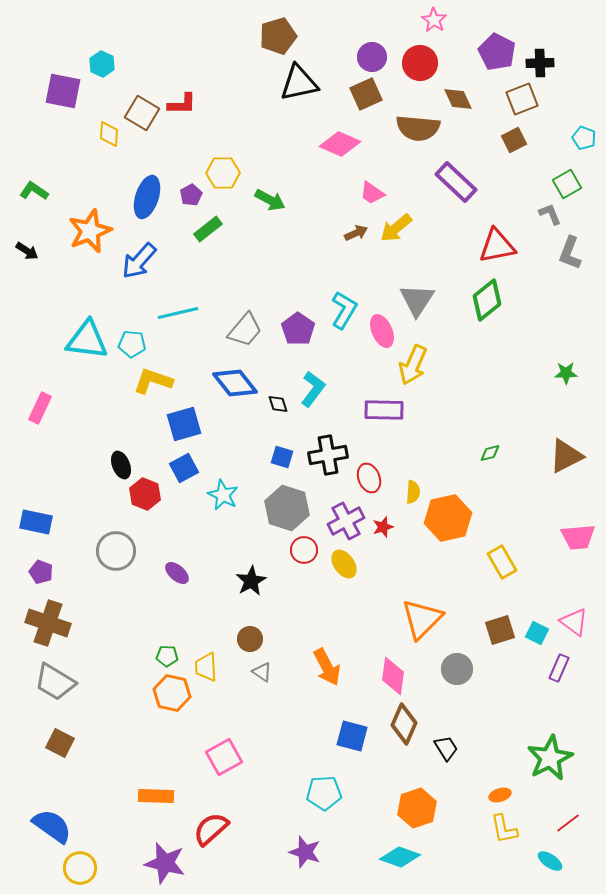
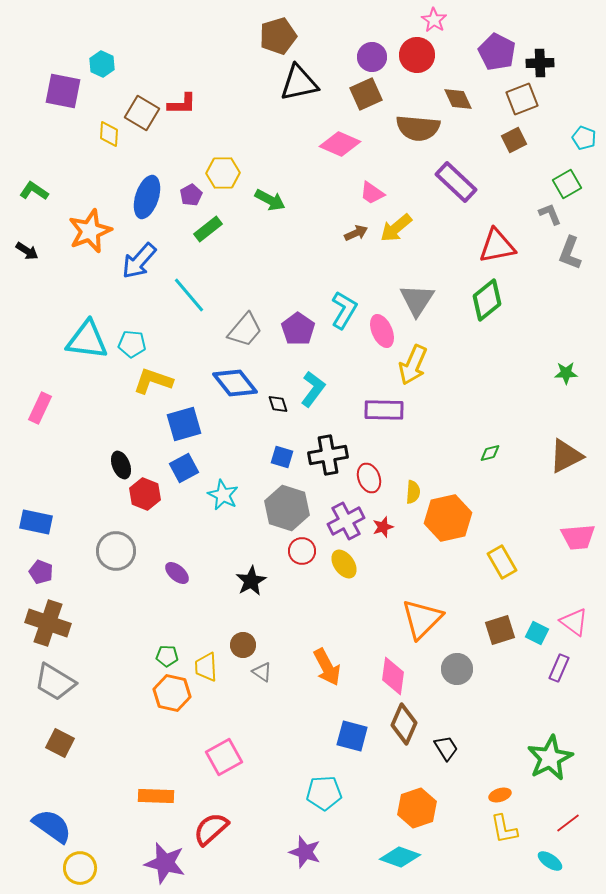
red circle at (420, 63): moved 3 px left, 8 px up
cyan line at (178, 313): moved 11 px right, 18 px up; rotated 63 degrees clockwise
red circle at (304, 550): moved 2 px left, 1 px down
brown circle at (250, 639): moved 7 px left, 6 px down
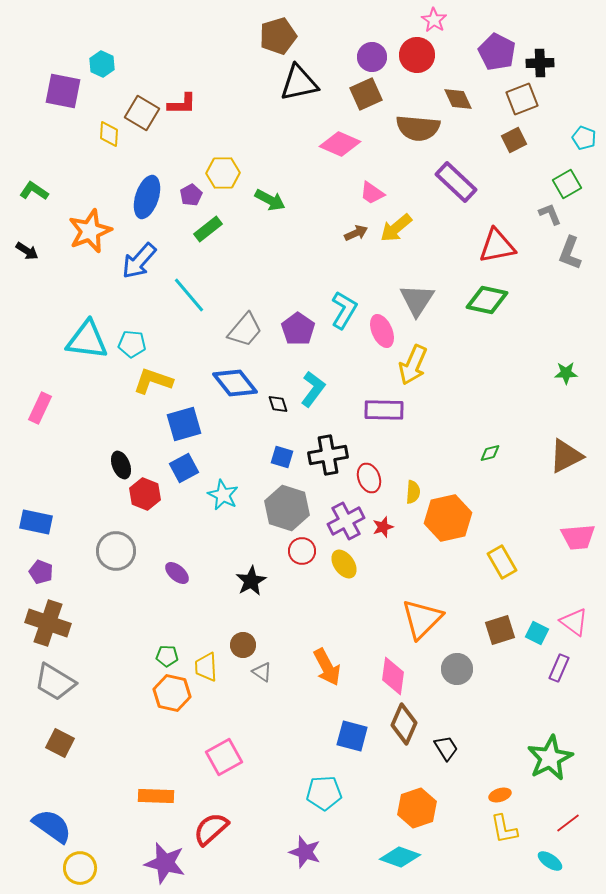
green diamond at (487, 300): rotated 51 degrees clockwise
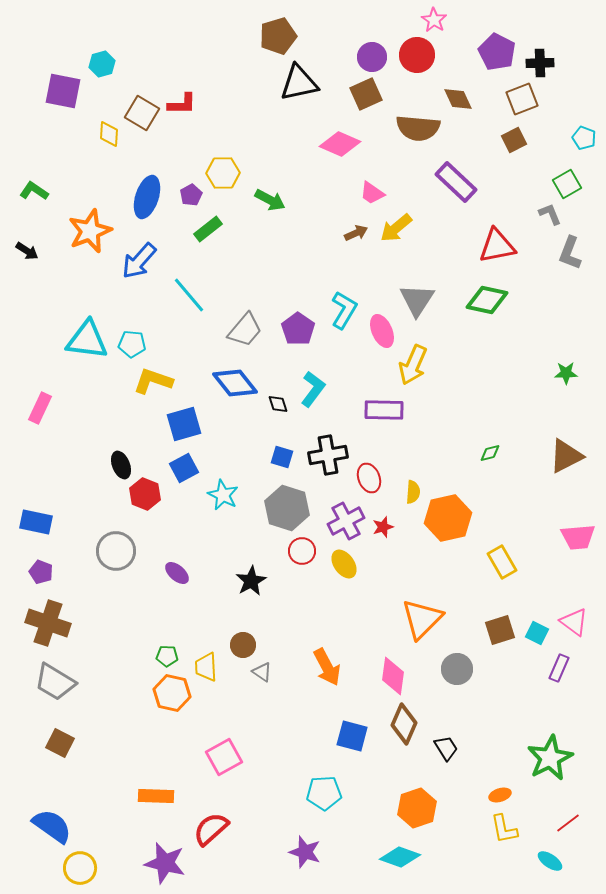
cyan hexagon at (102, 64): rotated 20 degrees clockwise
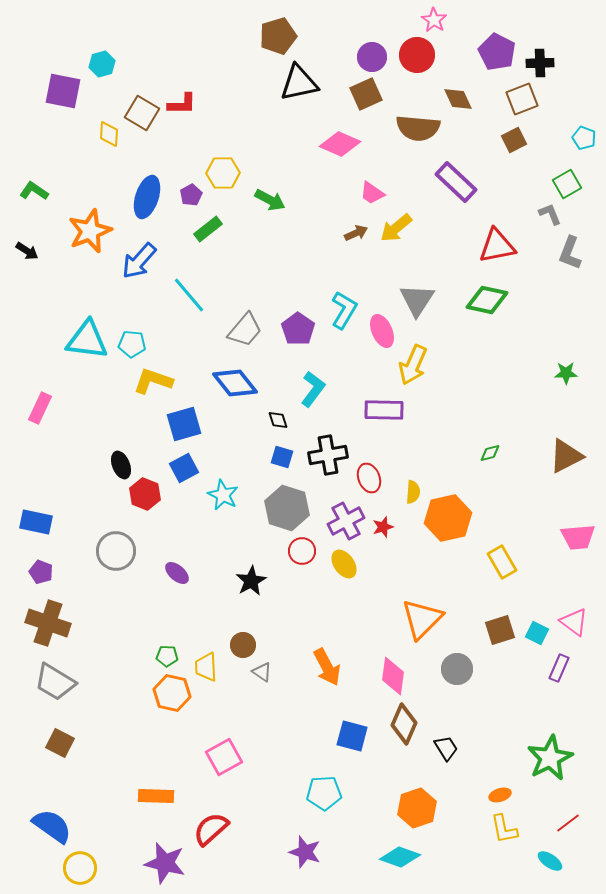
black diamond at (278, 404): moved 16 px down
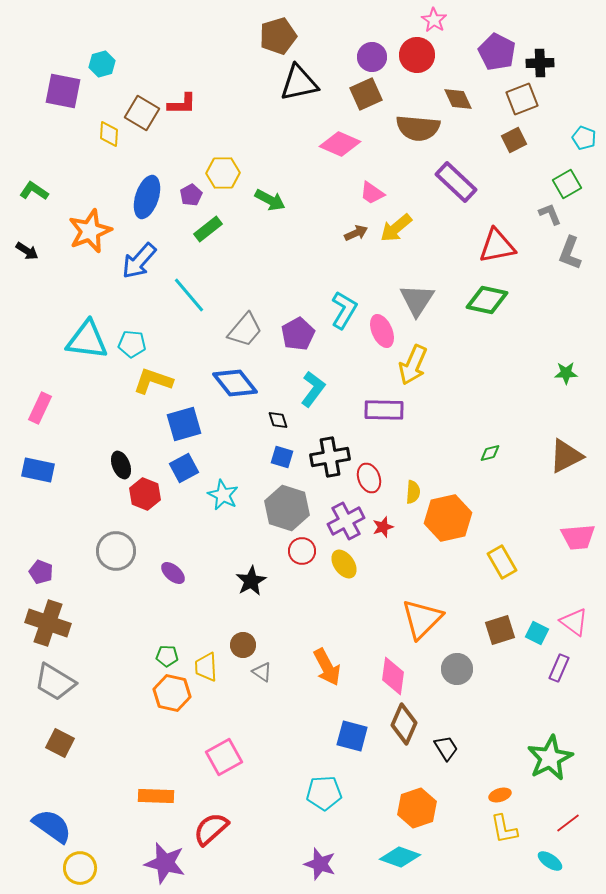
purple pentagon at (298, 329): moved 5 px down; rotated 8 degrees clockwise
black cross at (328, 455): moved 2 px right, 2 px down
blue rectangle at (36, 522): moved 2 px right, 52 px up
purple ellipse at (177, 573): moved 4 px left
purple star at (305, 852): moved 15 px right, 12 px down
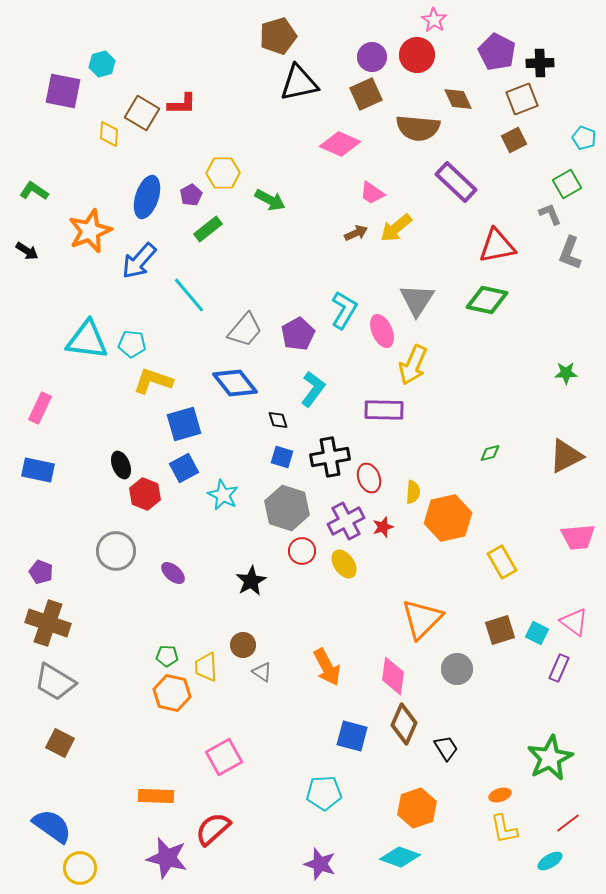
red semicircle at (211, 829): moved 2 px right
cyan ellipse at (550, 861): rotated 65 degrees counterclockwise
purple star at (165, 863): moved 2 px right, 5 px up
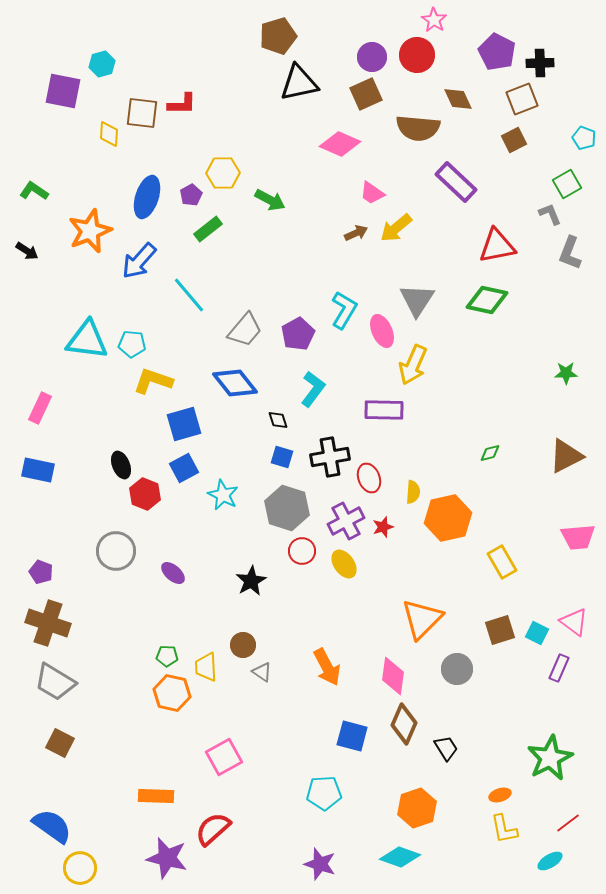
brown square at (142, 113): rotated 24 degrees counterclockwise
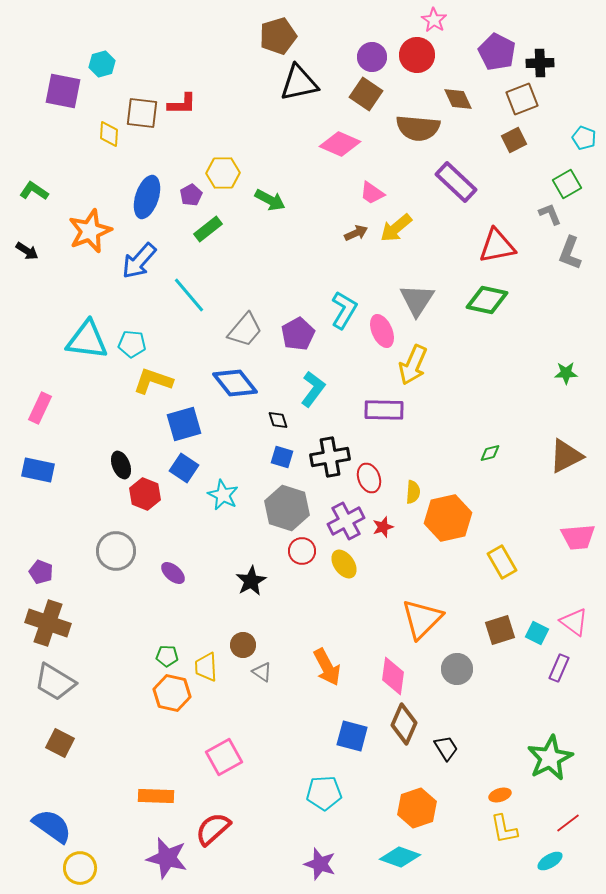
brown square at (366, 94): rotated 32 degrees counterclockwise
blue square at (184, 468): rotated 28 degrees counterclockwise
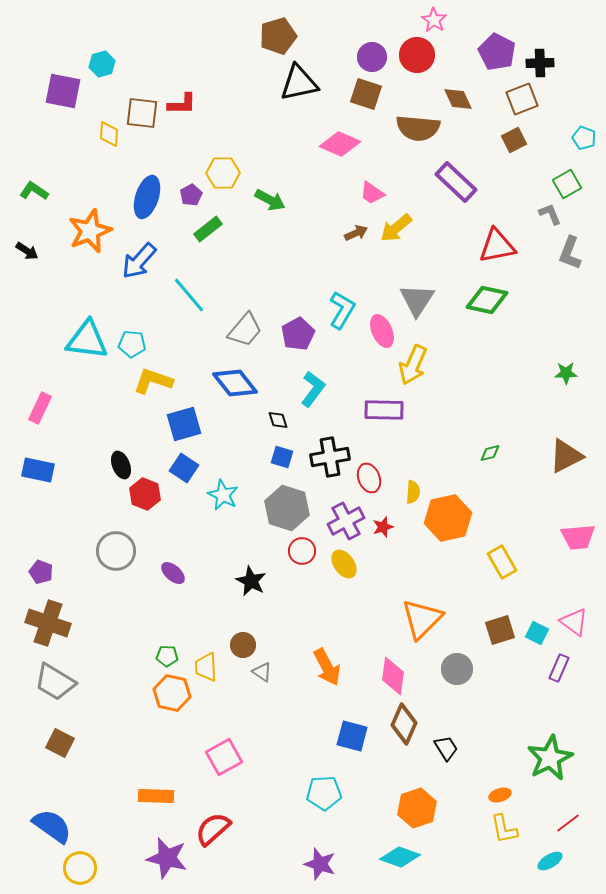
brown square at (366, 94): rotated 16 degrees counterclockwise
cyan L-shape at (344, 310): moved 2 px left
black star at (251, 581): rotated 16 degrees counterclockwise
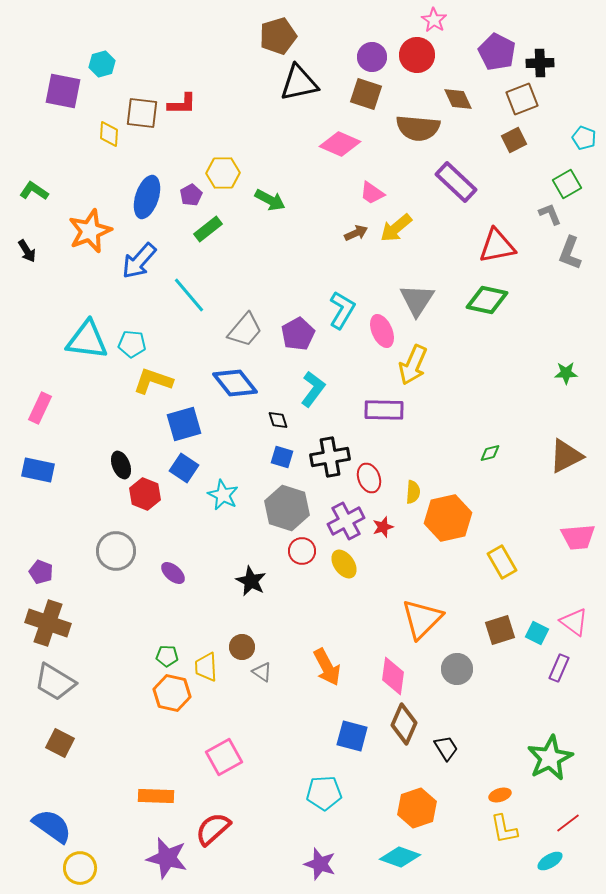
black arrow at (27, 251): rotated 25 degrees clockwise
brown circle at (243, 645): moved 1 px left, 2 px down
